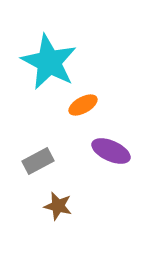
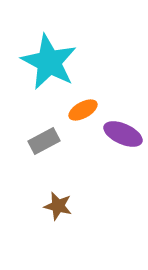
orange ellipse: moved 5 px down
purple ellipse: moved 12 px right, 17 px up
gray rectangle: moved 6 px right, 20 px up
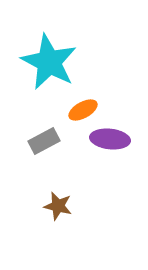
purple ellipse: moved 13 px left, 5 px down; rotated 18 degrees counterclockwise
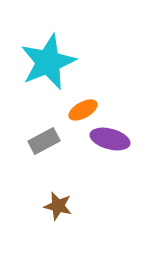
cyan star: moved 1 px left; rotated 22 degrees clockwise
purple ellipse: rotated 9 degrees clockwise
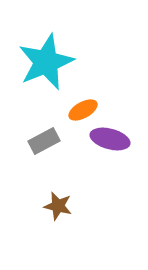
cyan star: moved 2 px left
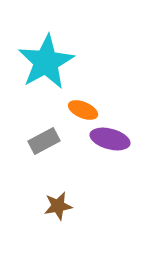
cyan star: rotated 6 degrees counterclockwise
orange ellipse: rotated 52 degrees clockwise
brown star: rotated 24 degrees counterclockwise
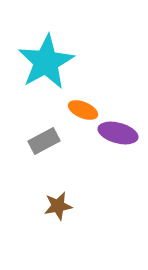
purple ellipse: moved 8 px right, 6 px up
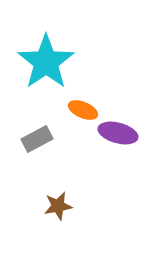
cyan star: rotated 6 degrees counterclockwise
gray rectangle: moved 7 px left, 2 px up
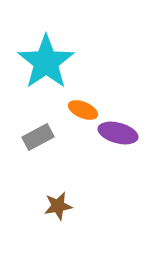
gray rectangle: moved 1 px right, 2 px up
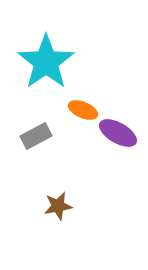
purple ellipse: rotated 15 degrees clockwise
gray rectangle: moved 2 px left, 1 px up
